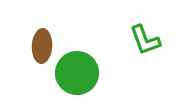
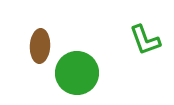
brown ellipse: moved 2 px left
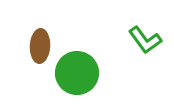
green L-shape: rotated 16 degrees counterclockwise
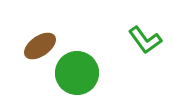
brown ellipse: rotated 52 degrees clockwise
